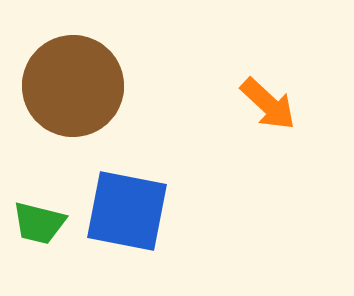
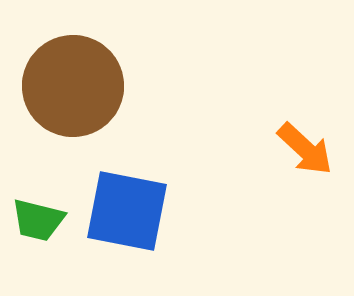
orange arrow: moved 37 px right, 45 px down
green trapezoid: moved 1 px left, 3 px up
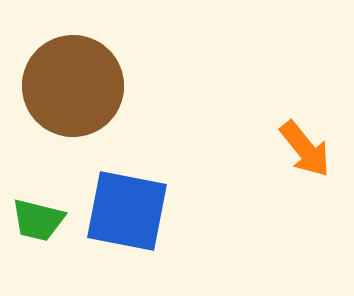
orange arrow: rotated 8 degrees clockwise
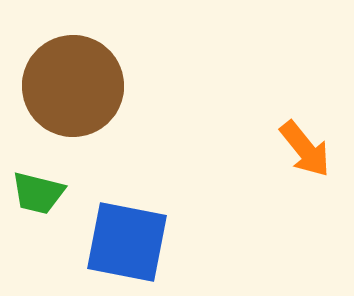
blue square: moved 31 px down
green trapezoid: moved 27 px up
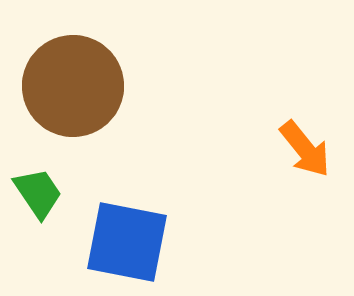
green trapezoid: rotated 138 degrees counterclockwise
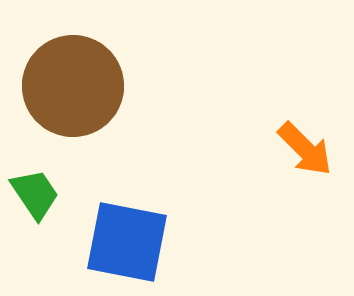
orange arrow: rotated 6 degrees counterclockwise
green trapezoid: moved 3 px left, 1 px down
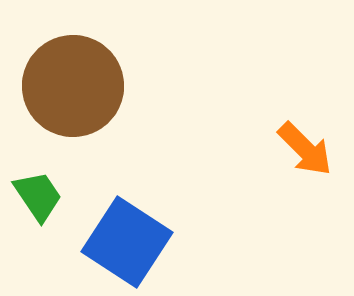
green trapezoid: moved 3 px right, 2 px down
blue square: rotated 22 degrees clockwise
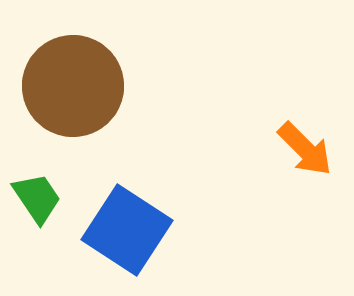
green trapezoid: moved 1 px left, 2 px down
blue square: moved 12 px up
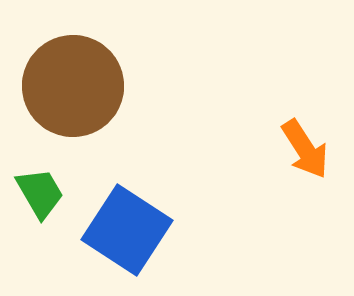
orange arrow: rotated 12 degrees clockwise
green trapezoid: moved 3 px right, 5 px up; rotated 4 degrees clockwise
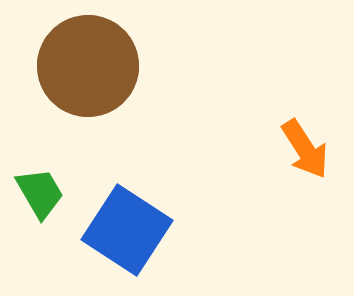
brown circle: moved 15 px right, 20 px up
